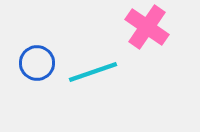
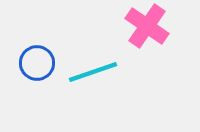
pink cross: moved 1 px up
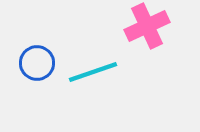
pink cross: rotated 30 degrees clockwise
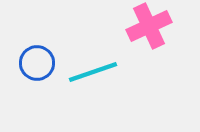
pink cross: moved 2 px right
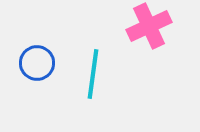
cyan line: moved 2 px down; rotated 63 degrees counterclockwise
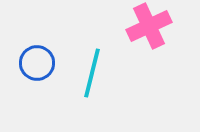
cyan line: moved 1 px left, 1 px up; rotated 6 degrees clockwise
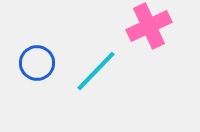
cyan line: moved 4 px right, 2 px up; rotated 30 degrees clockwise
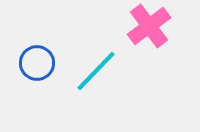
pink cross: rotated 12 degrees counterclockwise
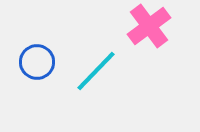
blue circle: moved 1 px up
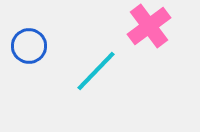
blue circle: moved 8 px left, 16 px up
